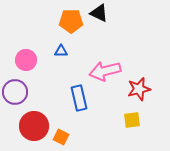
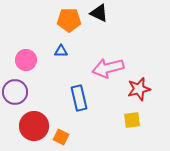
orange pentagon: moved 2 px left, 1 px up
pink arrow: moved 3 px right, 3 px up
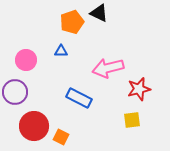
orange pentagon: moved 3 px right, 2 px down; rotated 20 degrees counterclockwise
blue rectangle: rotated 50 degrees counterclockwise
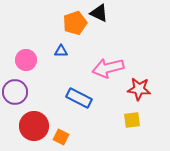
orange pentagon: moved 3 px right, 1 px down
red star: rotated 20 degrees clockwise
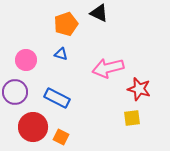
orange pentagon: moved 9 px left, 1 px down
blue triangle: moved 3 px down; rotated 16 degrees clockwise
red star: rotated 10 degrees clockwise
blue rectangle: moved 22 px left
yellow square: moved 2 px up
red circle: moved 1 px left, 1 px down
